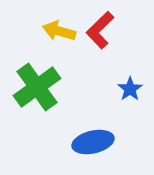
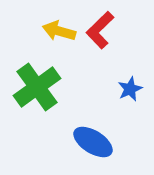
blue star: rotated 10 degrees clockwise
blue ellipse: rotated 45 degrees clockwise
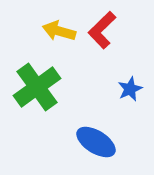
red L-shape: moved 2 px right
blue ellipse: moved 3 px right
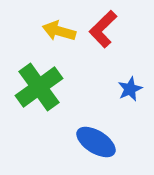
red L-shape: moved 1 px right, 1 px up
green cross: moved 2 px right
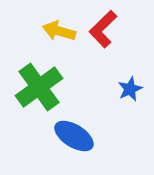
blue ellipse: moved 22 px left, 6 px up
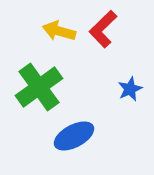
blue ellipse: rotated 60 degrees counterclockwise
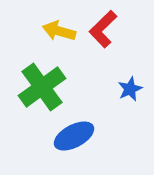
green cross: moved 3 px right
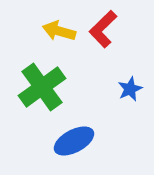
blue ellipse: moved 5 px down
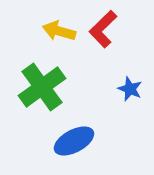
blue star: rotated 25 degrees counterclockwise
